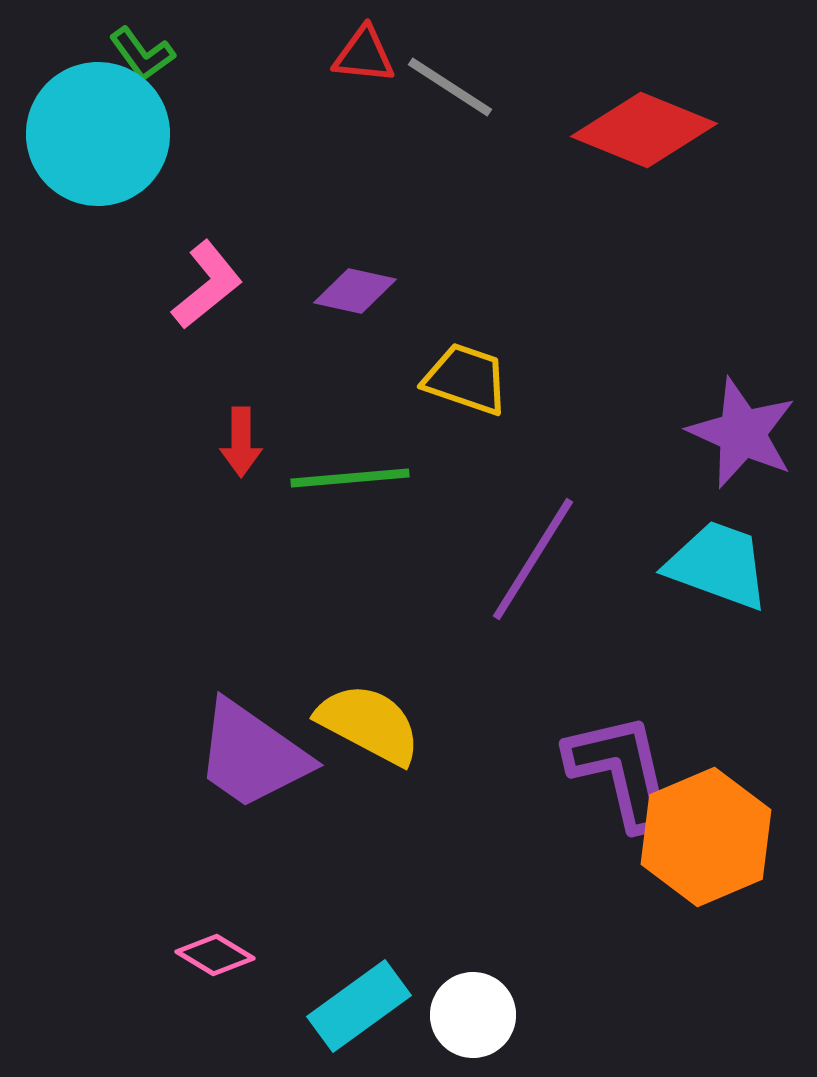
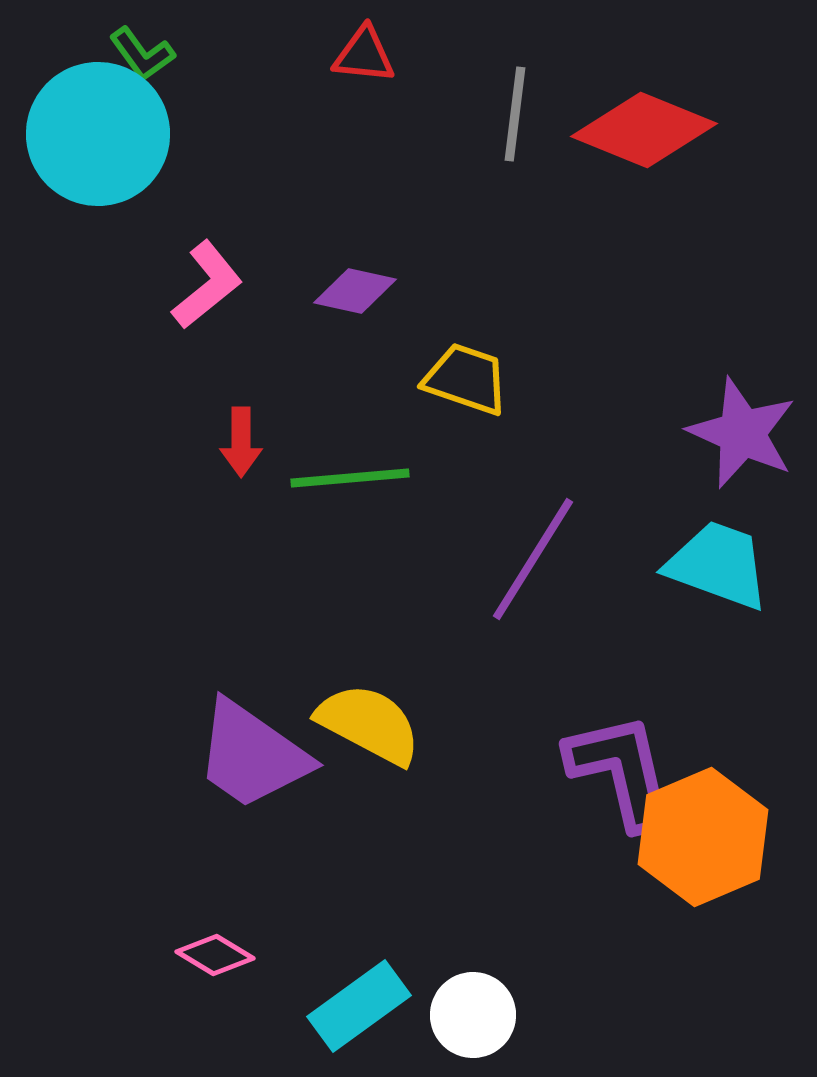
gray line: moved 65 px right, 27 px down; rotated 64 degrees clockwise
orange hexagon: moved 3 px left
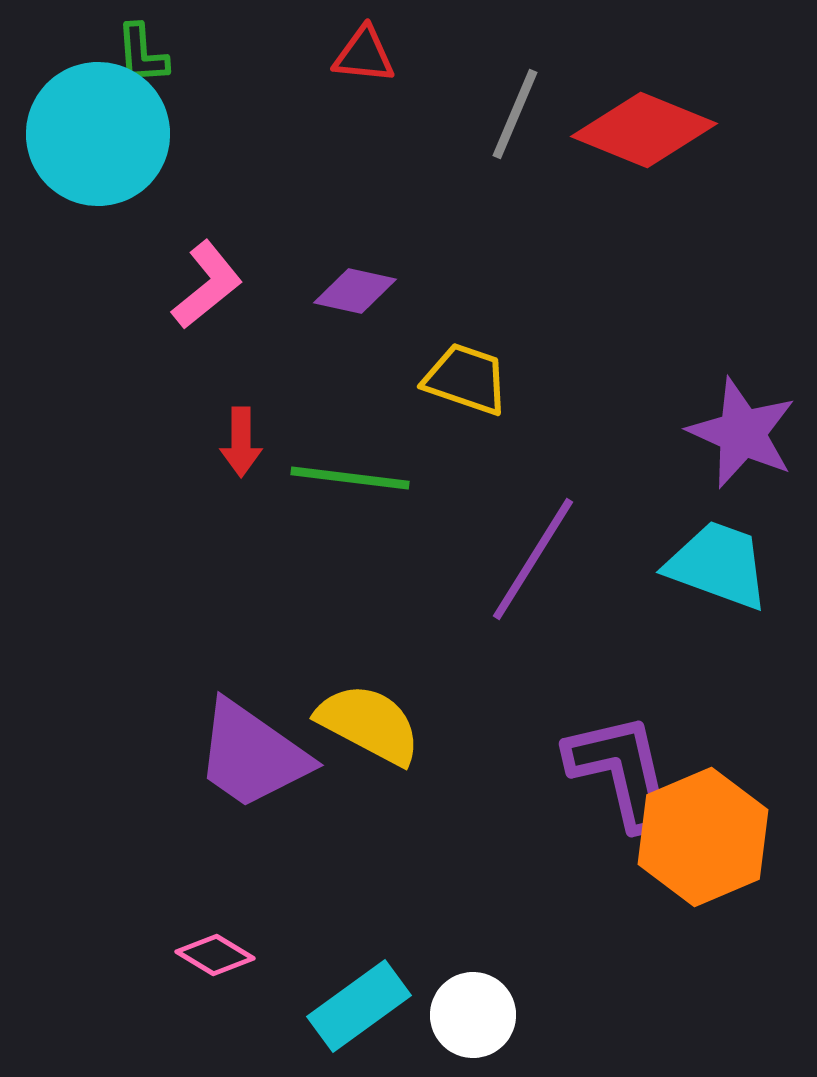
green L-shape: rotated 32 degrees clockwise
gray line: rotated 16 degrees clockwise
green line: rotated 12 degrees clockwise
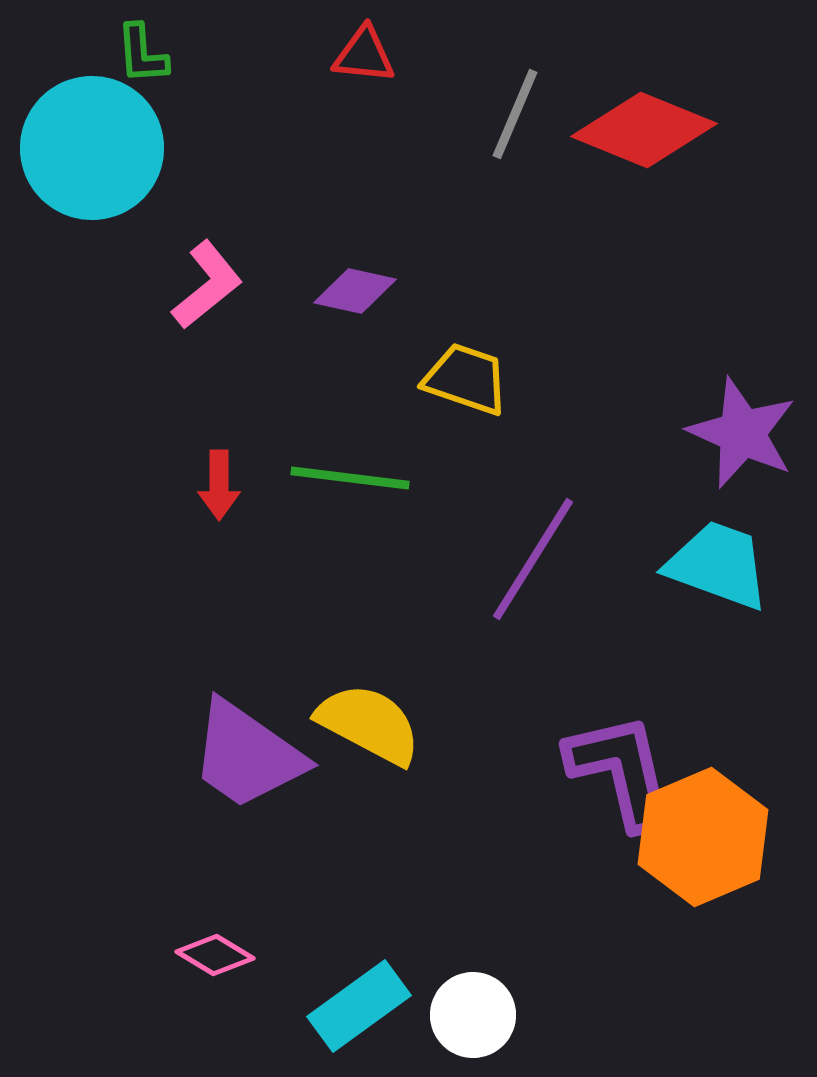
cyan circle: moved 6 px left, 14 px down
red arrow: moved 22 px left, 43 px down
purple trapezoid: moved 5 px left
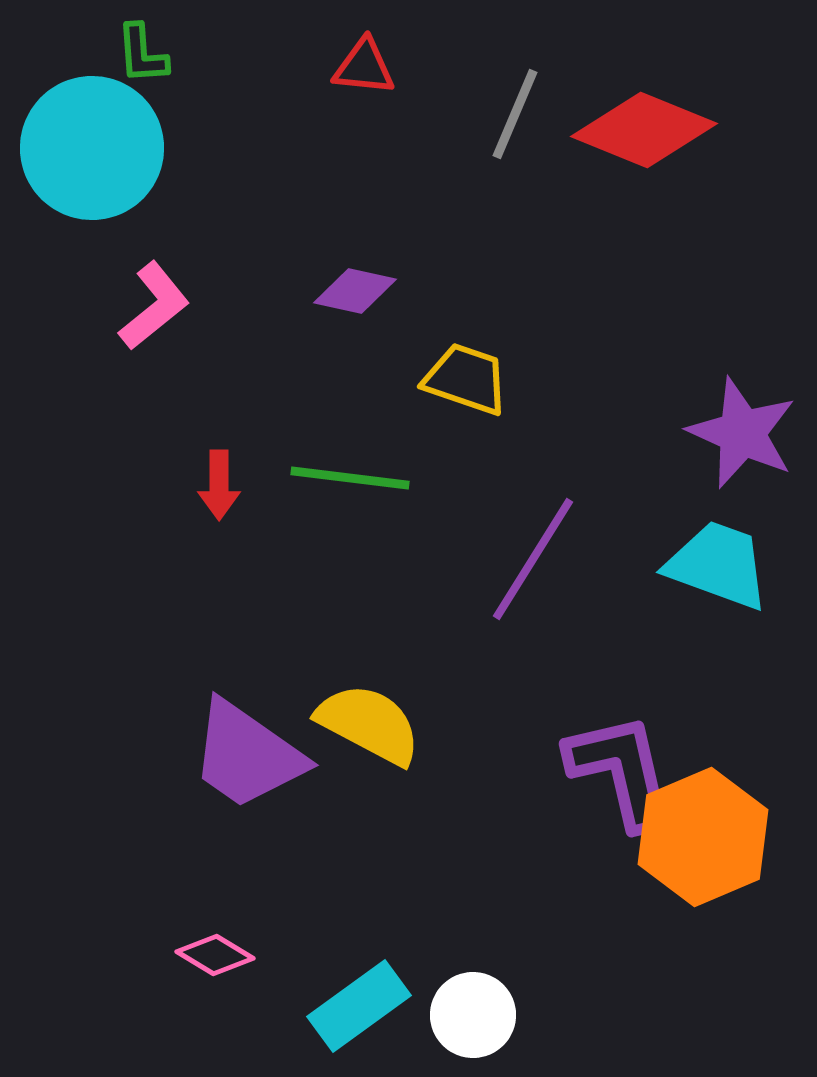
red triangle: moved 12 px down
pink L-shape: moved 53 px left, 21 px down
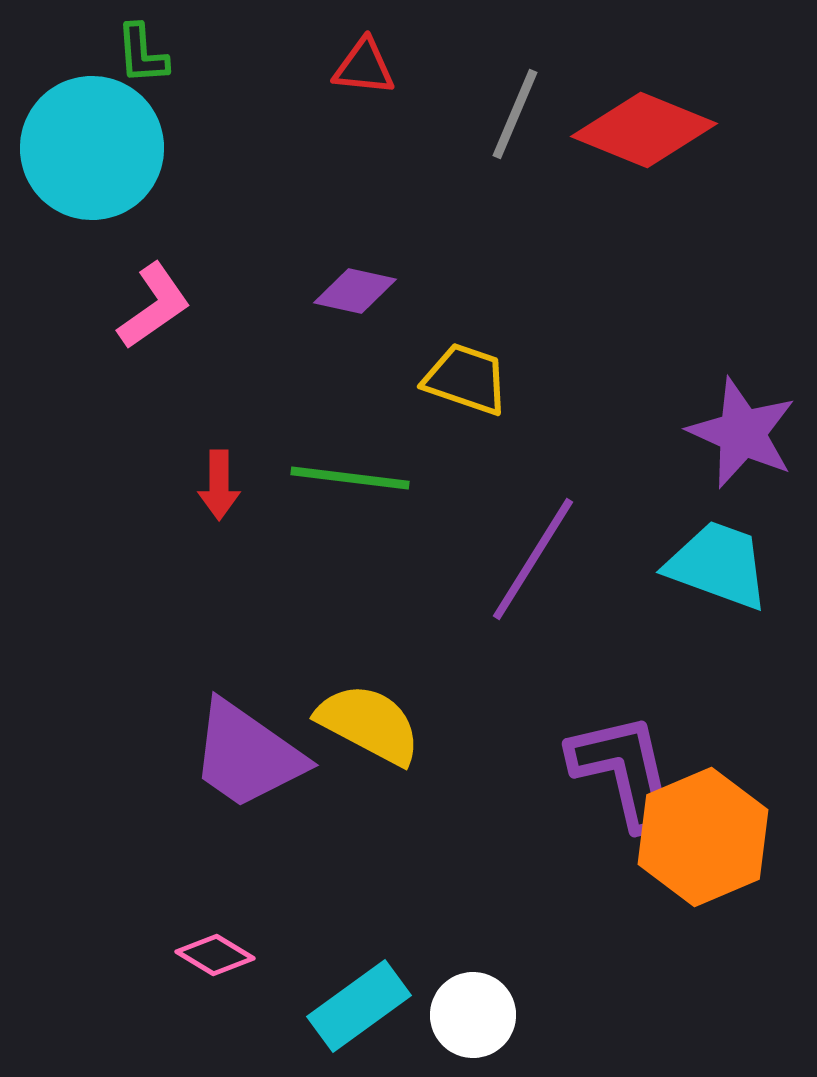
pink L-shape: rotated 4 degrees clockwise
purple L-shape: moved 3 px right
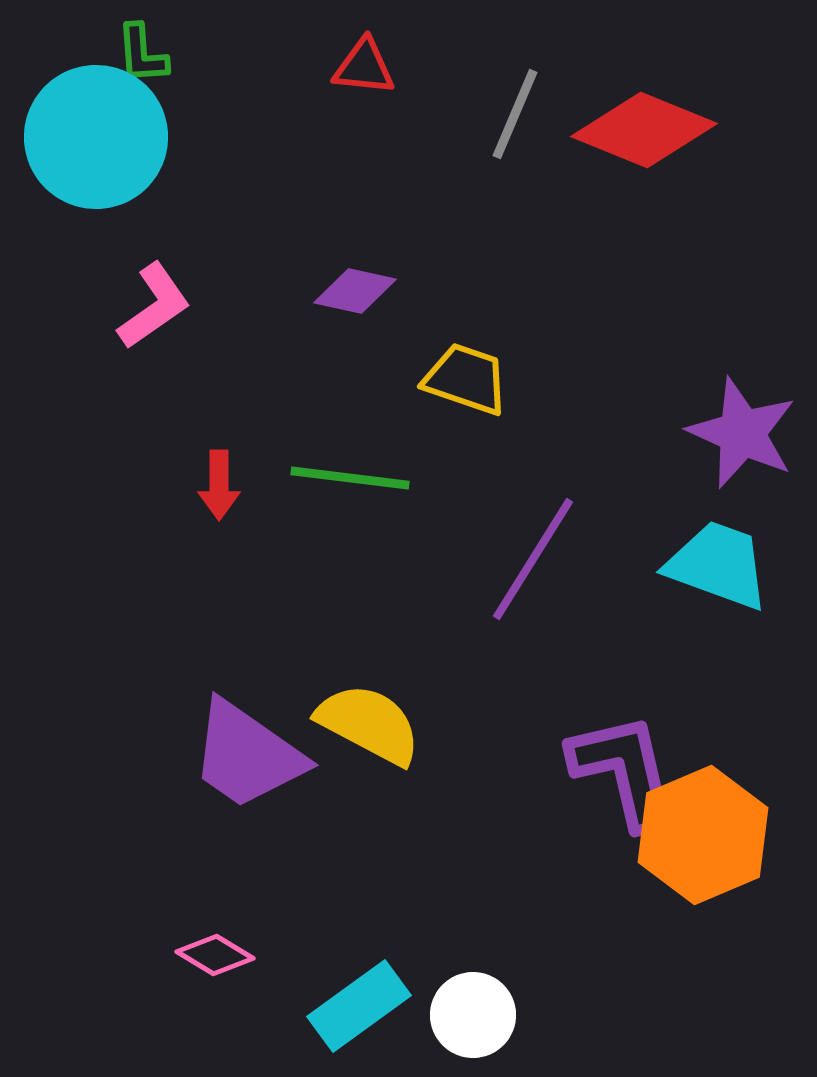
cyan circle: moved 4 px right, 11 px up
orange hexagon: moved 2 px up
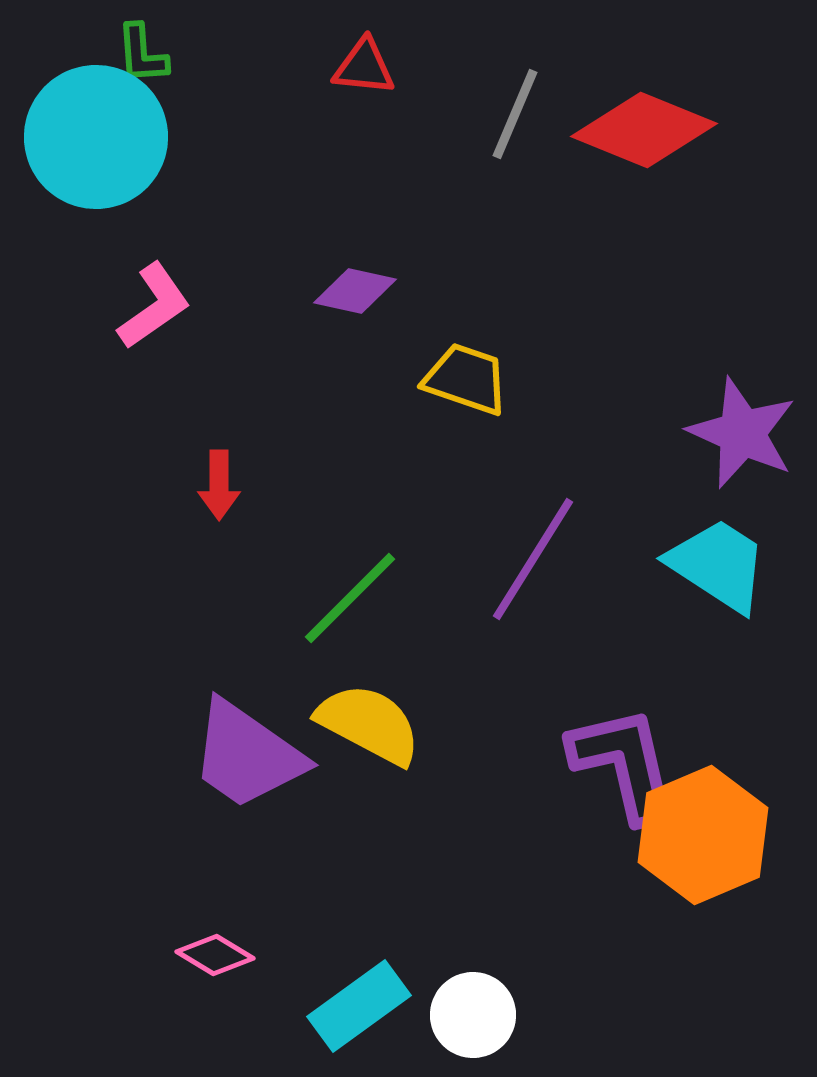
green line: moved 120 px down; rotated 52 degrees counterclockwise
cyan trapezoid: rotated 13 degrees clockwise
purple L-shape: moved 7 px up
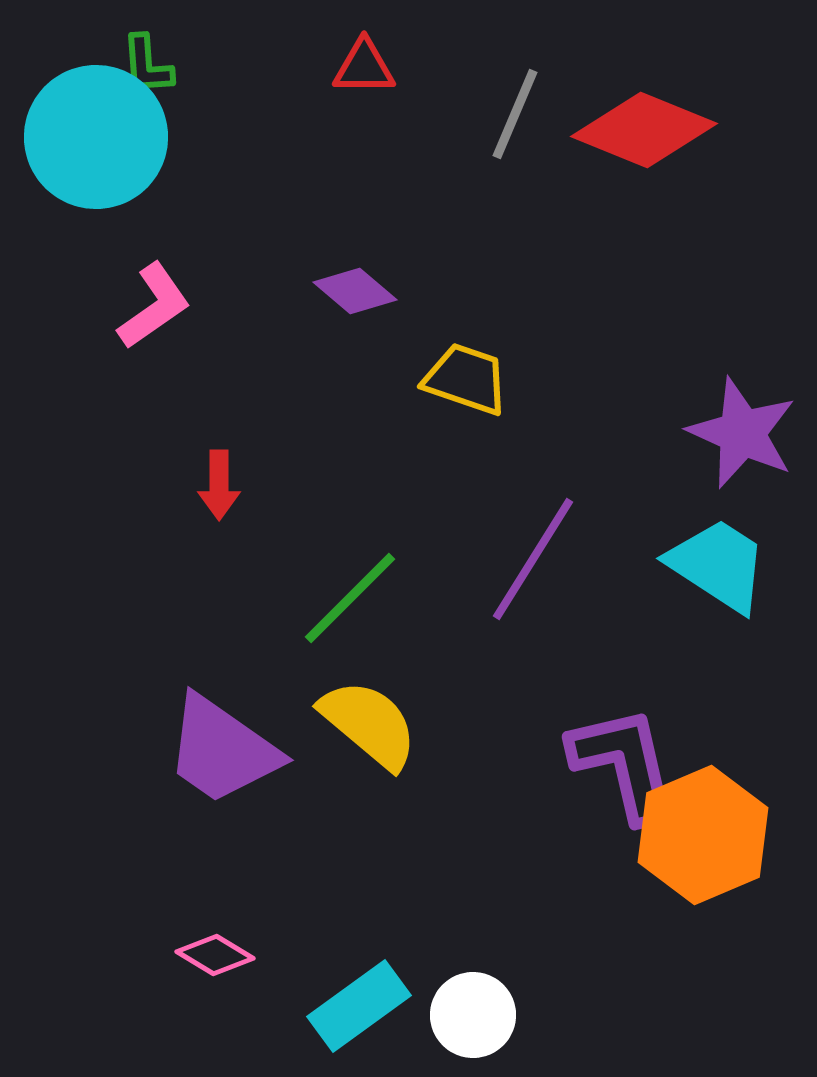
green L-shape: moved 5 px right, 11 px down
red triangle: rotated 6 degrees counterclockwise
purple diamond: rotated 28 degrees clockwise
yellow semicircle: rotated 12 degrees clockwise
purple trapezoid: moved 25 px left, 5 px up
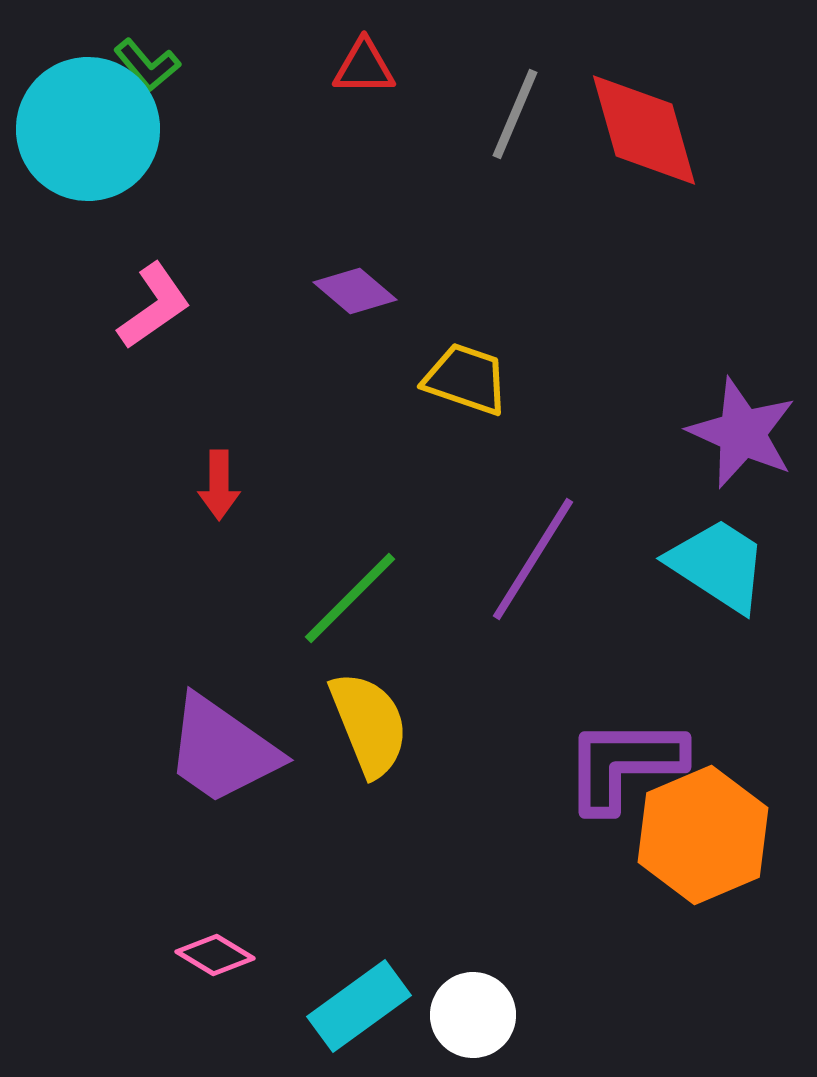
green L-shape: rotated 36 degrees counterclockwise
red diamond: rotated 52 degrees clockwise
cyan circle: moved 8 px left, 8 px up
yellow semicircle: rotated 28 degrees clockwise
purple L-shape: rotated 77 degrees counterclockwise
